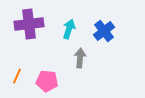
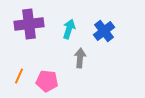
orange line: moved 2 px right
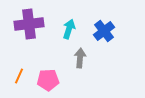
pink pentagon: moved 1 px right, 1 px up; rotated 10 degrees counterclockwise
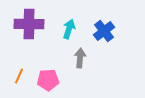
purple cross: rotated 8 degrees clockwise
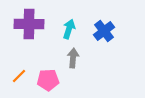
gray arrow: moved 7 px left
orange line: rotated 21 degrees clockwise
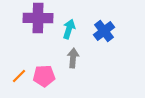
purple cross: moved 9 px right, 6 px up
pink pentagon: moved 4 px left, 4 px up
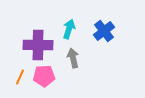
purple cross: moved 27 px down
gray arrow: rotated 18 degrees counterclockwise
orange line: moved 1 px right, 1 px down; rotated 21 degrees counterclockwise
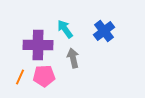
cyan arrow: moved 4 px left; rotated 54 degrees counterclockwise
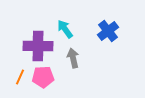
blue cross: moved 4 px right
purple cross: moved 1 px down
pink pentagon: moved 1 px left, 1 px down
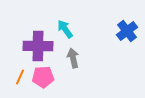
blue cross: moved 19 px right
